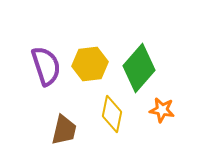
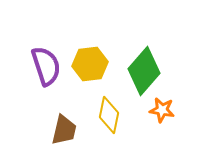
green diamond: moved 5 px right, 3 px down
yellow diamond: moved 3 px left, 1 px down
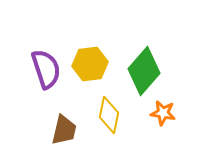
purple semicircle: moved 3 px down
orange star: moved 1 px right, 3 px down
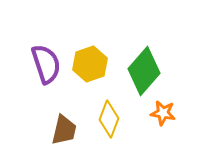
yellow hexagon: rotated 12 degrees counterclockwise
purple semicircle: moved 5 px up
yellow diamond: moved 4 px down; rotated 9 degrees clockwise
